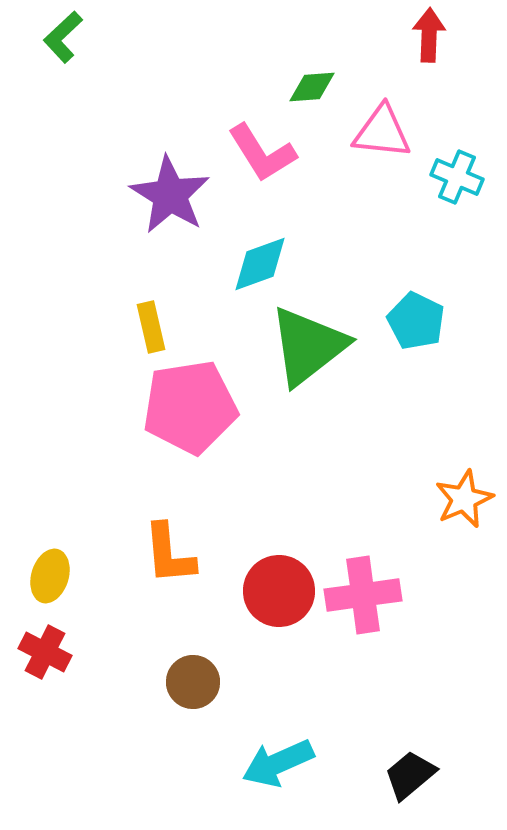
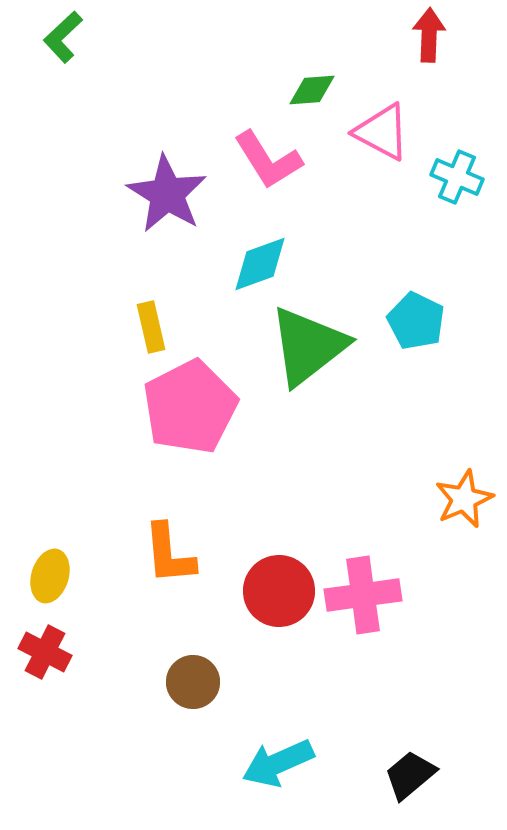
green diamond: moved 3 px down
pink triangle: rotated 22 degrees clockwise
pink L-shape: moved 6 px right, 7 px down
purple star: moved 3 px left, 1 px up
pink pentagon: rotated 18 degrees counterclockwise
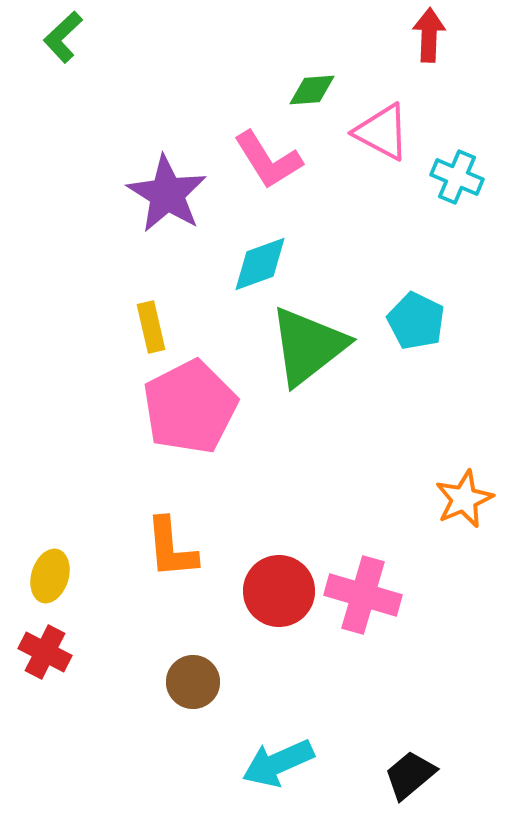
orange L-shape: moved 2 px right, 6 px up
pink cross: rotated 24 degrees clockwise
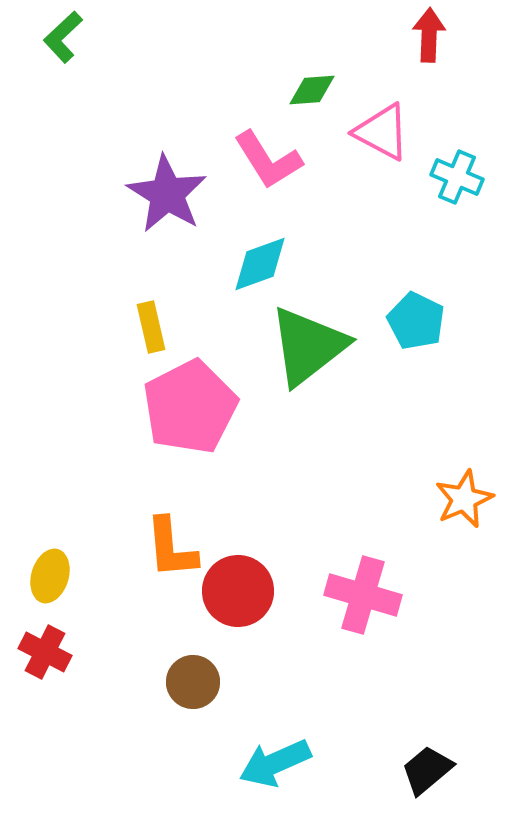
red circle: moved 41 px left
cyan arrow: moved 3 px left
black trapezoid: moved 17 px right, 5 px up
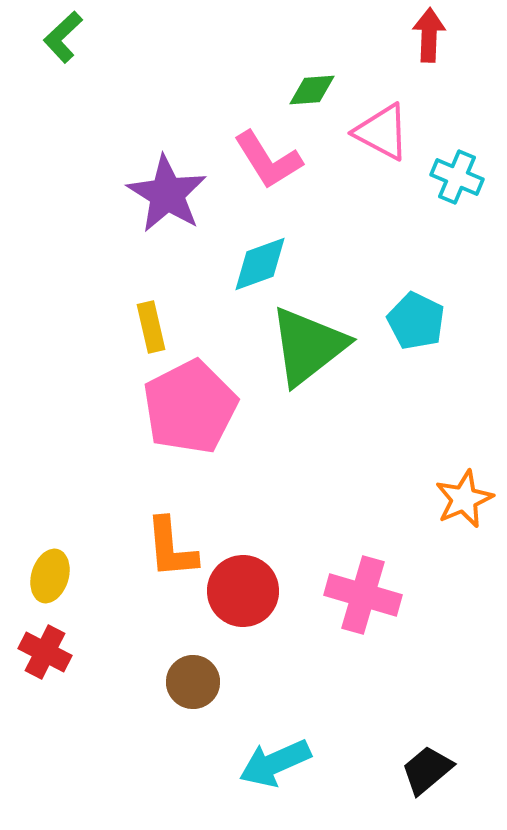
red circle: moved 5 px right
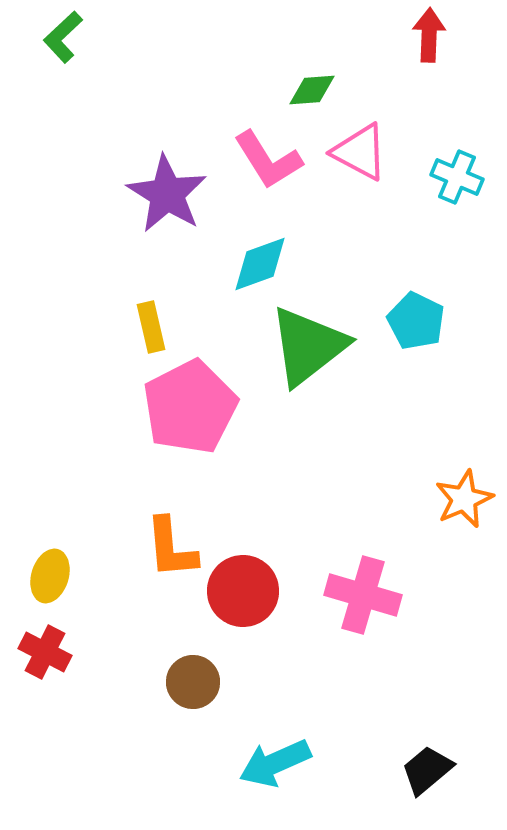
pink triangle: moved 22 px left, 20 px down
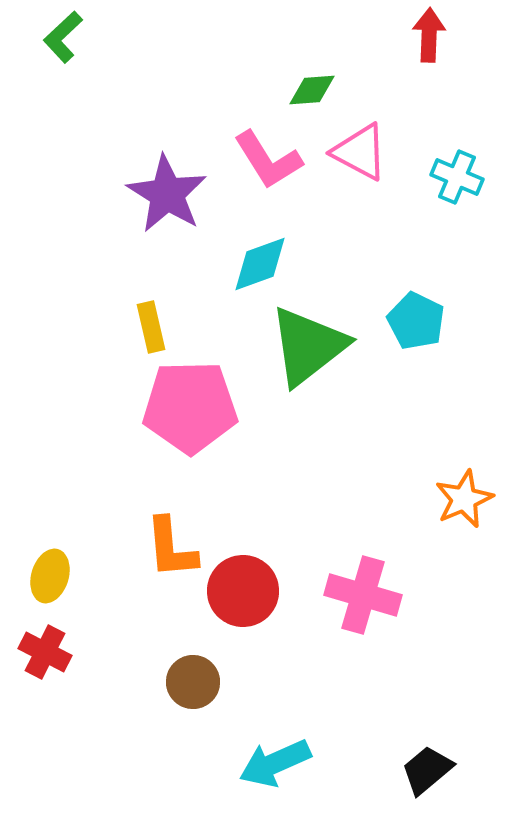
pink pentagon: rotated 26 degrees clockwise
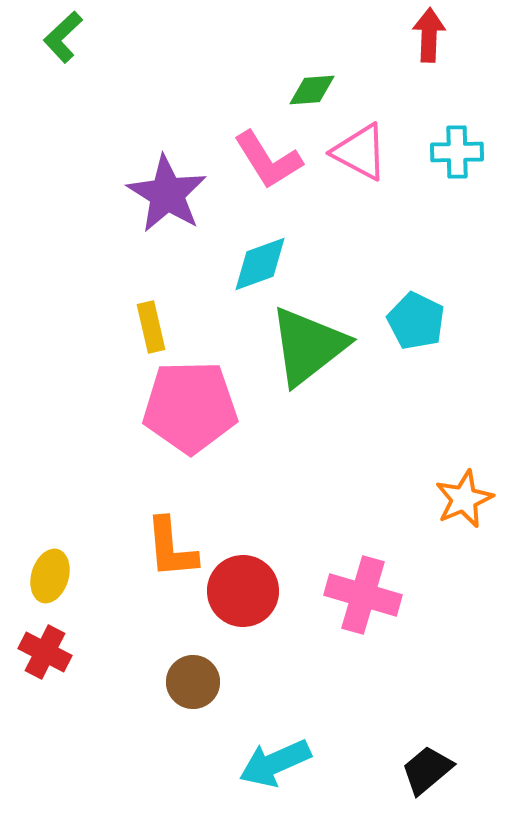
cyan cross: moved 25 px up; rotated 24 degrees counterclockwise
